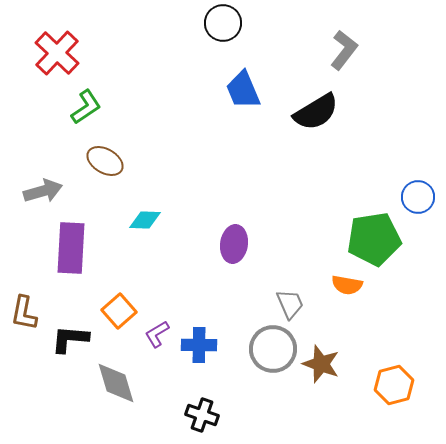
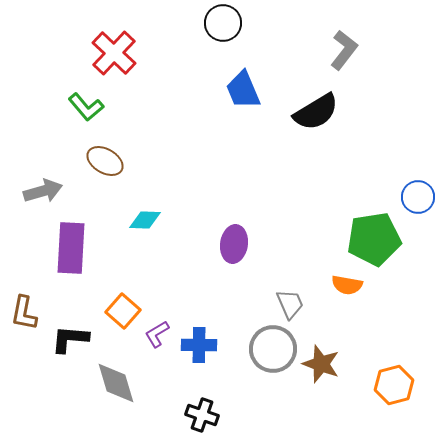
red cross: moved 57 px right
green L-shape: rotated 84 degrees clockwise
orange square: moved 4 px right; rotated 8 degrees counterclockwise
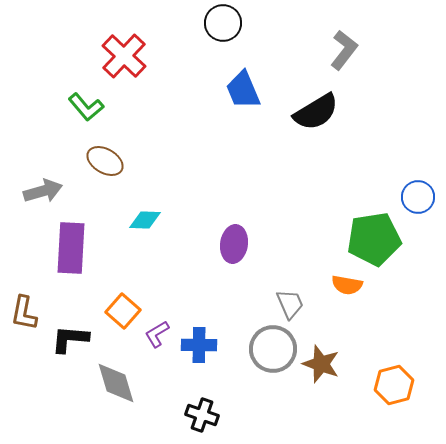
red cross: moved 10 px right, 3 px down
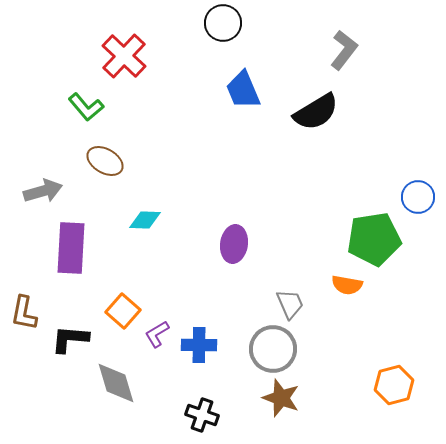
brown star: moved 40 px left, 34 px down
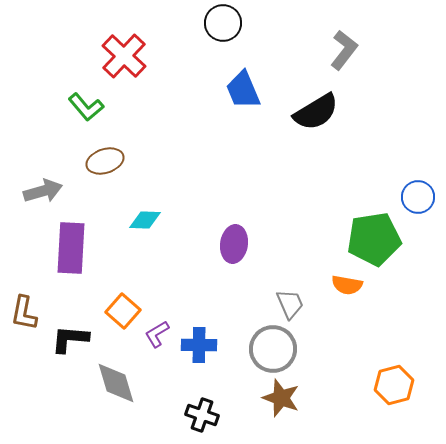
brown ellipse: rotated 48 degrees counterclockwise
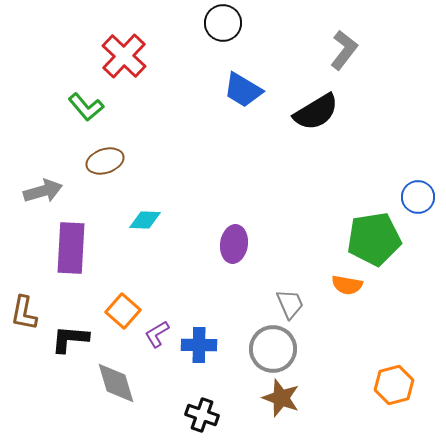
blue trapezoid: rotated 36 degrees counterclockwise
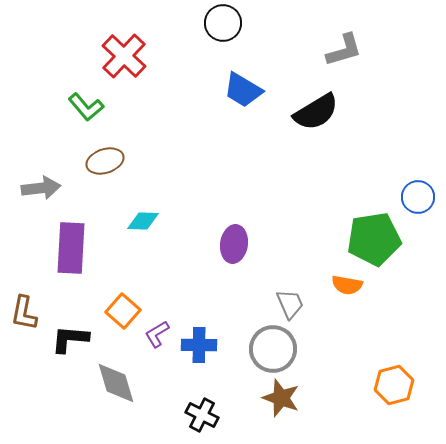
gray L-shape: rotated 36 degrees clockwise
gray arrow: moved 2 px left, 3 px up; rotated 9 degrees clockwise
cyan diamond: moved 2 px left, 1 px down
black cross: rotated 8 degrees clockwise
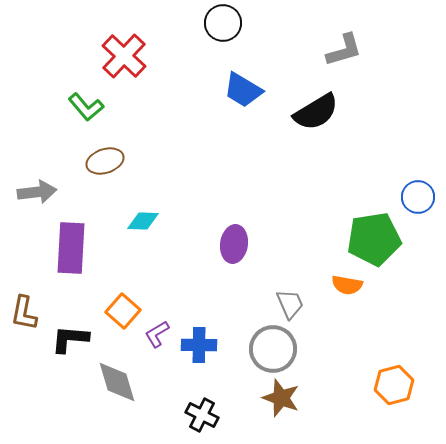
gray arrow: moved 4 px left, 4 px down
gray diamond: moved 1 px right, 1 px up
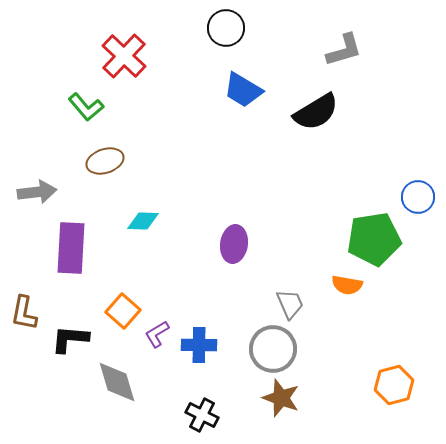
black circle: moved 3 px right, 5 px down
